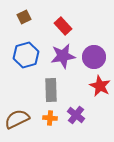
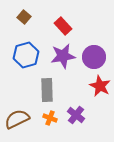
brown square: rotated 24 degrees counterclockwise
gray rectangle: moved 4 px left
orange cross: rotated 16 degrees clockwise
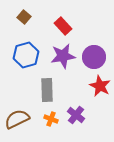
orange cross: moved 1 px right, 1 px down
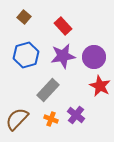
gray rectangle: moved 1 px right; rotated 45 degrees clockwise
brown semicircle: rotated 20 degrees counterclockwise
